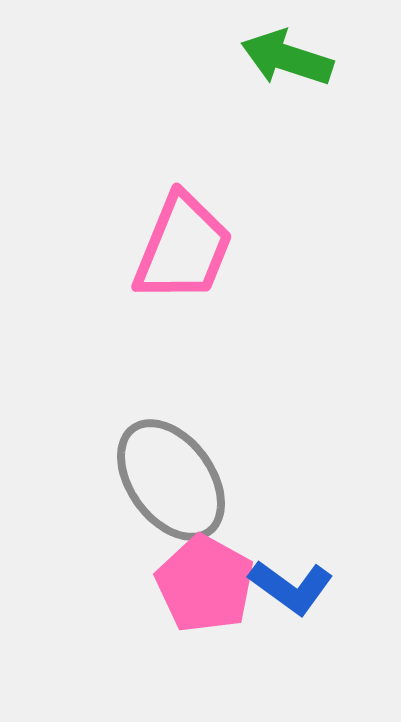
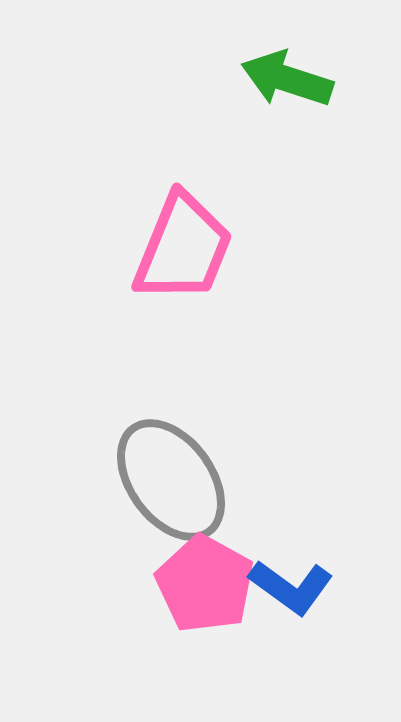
green arrow: moved 21 px down
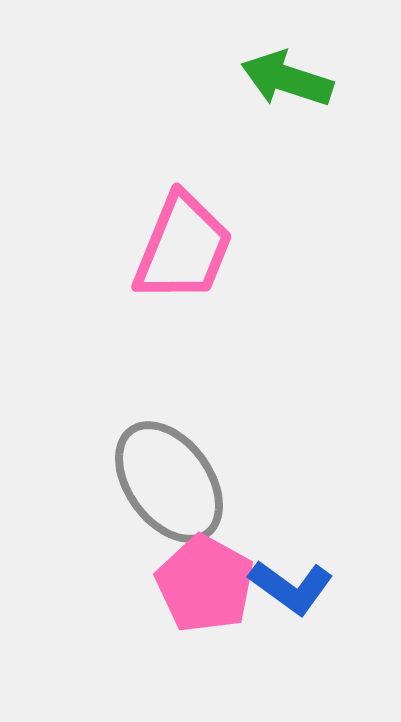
gray ellipse: moved 2 px left, 2 px down
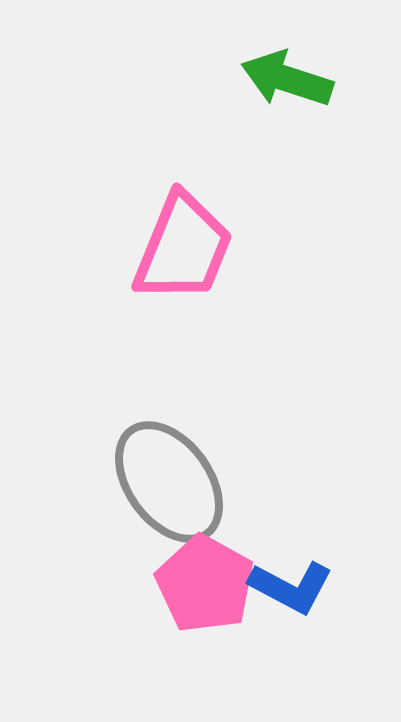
blue L-shape: rotated 8 degrees counterclockwise
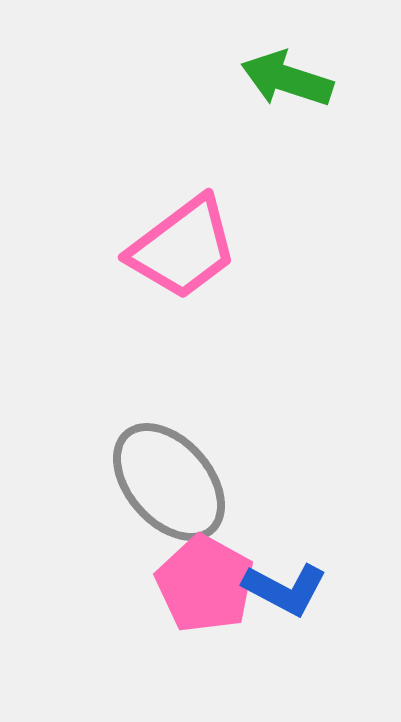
pink trapezoid: rotated 31 degrees clockwise
gray ellipse: rotated 5 degrees counterclockwise
blue L-shape: moved 6 px left, 2 px down
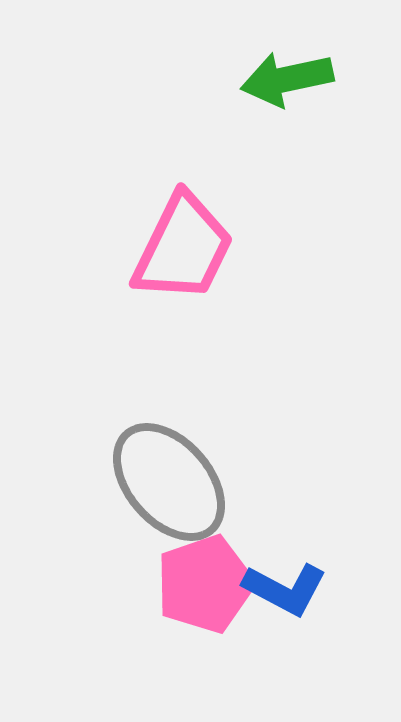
green arrow: rotated 30 degrees counterclockwise
pink trapezoid: rotated 27 degrees counterclockwise
pink pentagon: rotated 24 degrees clockwise
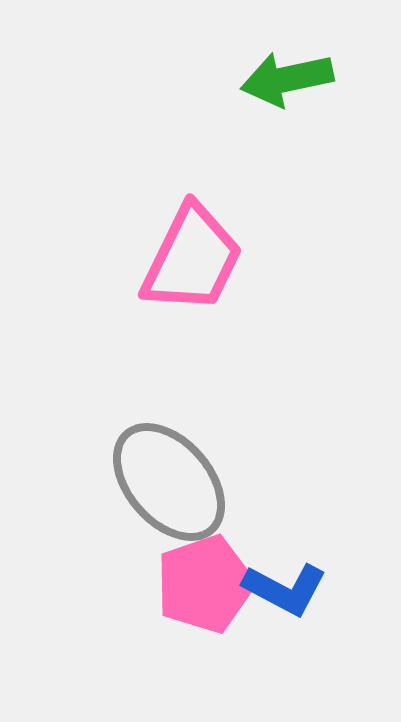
pink trapezoid: moved 9 px right, 11 px down
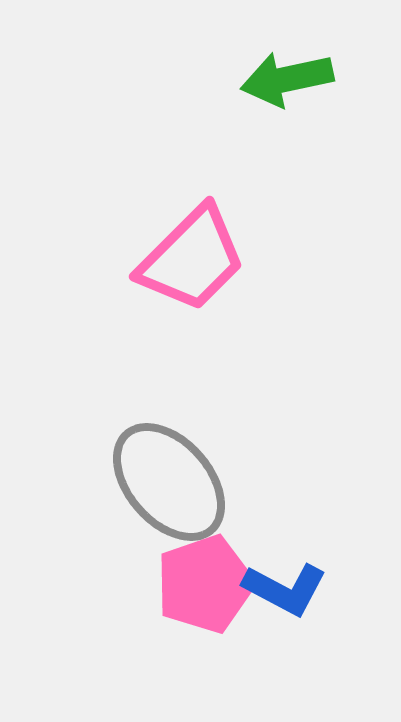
pink trapezoid: rotated 19 degrees clockwise
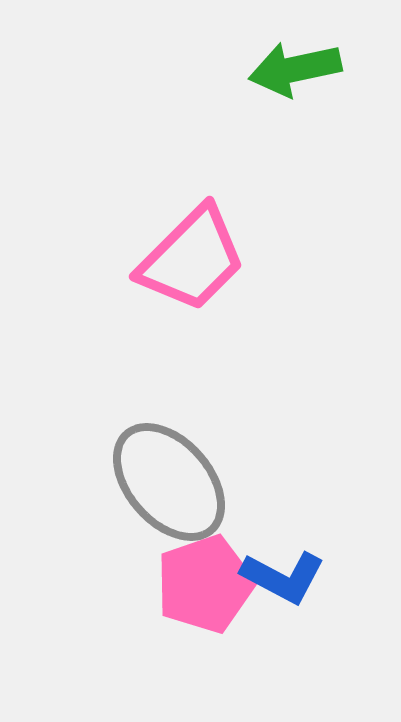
green arrow: moved 8 px right, 10 px up
blue L-shape: moved 2 px left, 12 px up
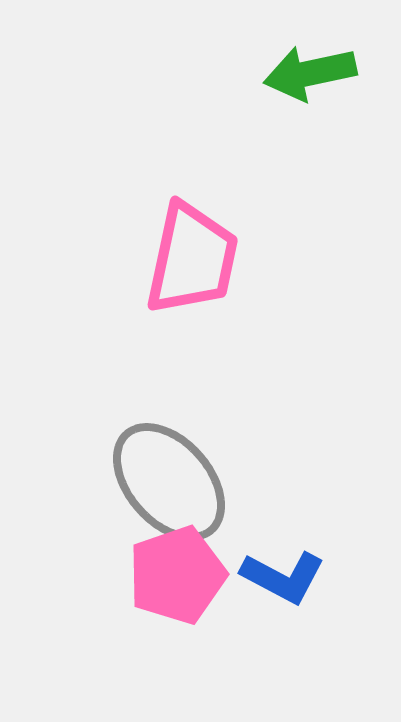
green arrow: moved 15 px right, 4 px down
pink trapezoid: rotated 33 degrees counterclockwise
pink pentagon: moved 28 px left, 9 px up
